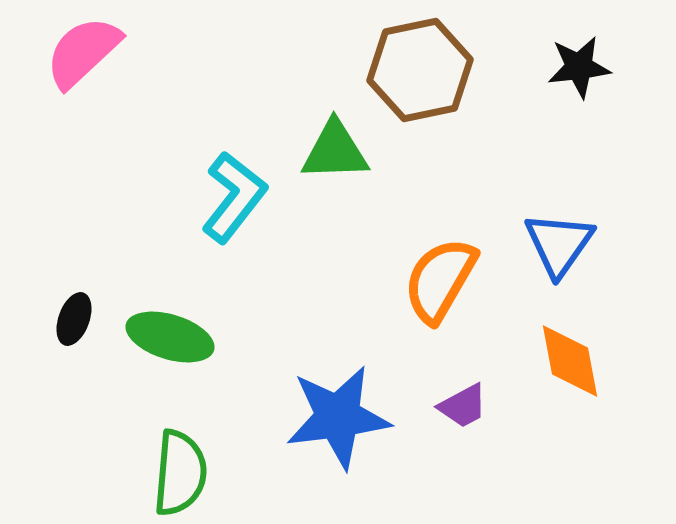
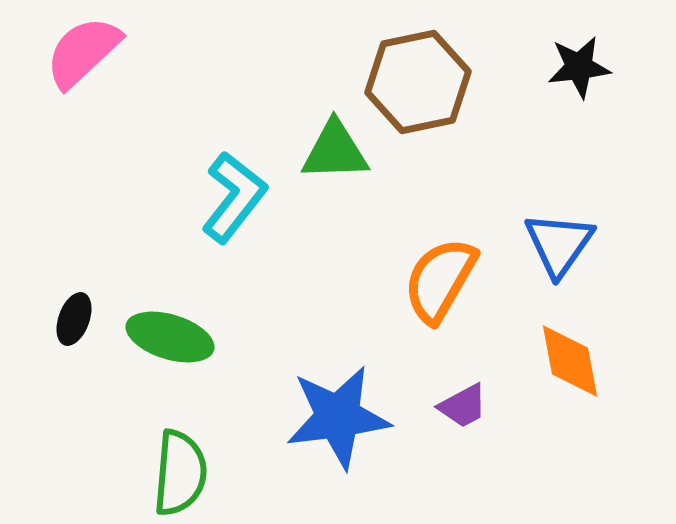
brown hexagon: moved 2 px left, 12 px down
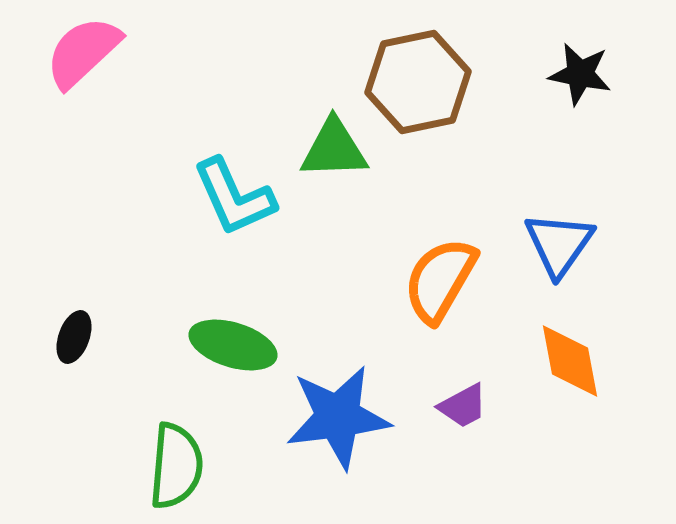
black star: moved 1 px right, 7 px down; rotated 18 degrees clockwise
green triangle: moved 1 px left, 2 px up
cyan L-shape: rotated 118 degrees clockwise
black ellipse: moved 18 px down
green ellipse: moved 63 px right, 8 px down
green semicircle: moved 4 px left, 7 px up
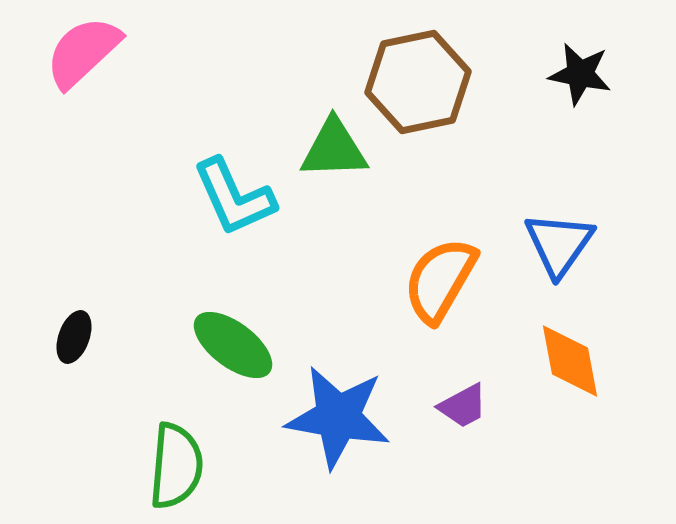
green ellipse: rotated 20 degrees clockwise
blue star: rotated 17 degrees clockwise
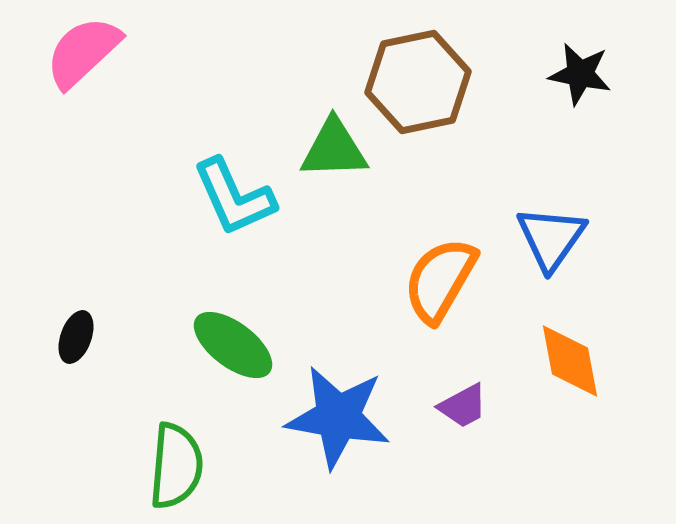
blue triangle: moved 8 px left, 6 px up
black ellipse: moved 2 px right
